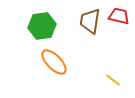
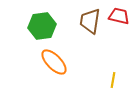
yellow line: rotated 63 degrees clockwise
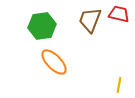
red trapezoid: moved 2 px up
brown trapezoid: moved 1 px up; rotated 12 degrees clockwise
yellow line: moved 6 px right, 5 px down
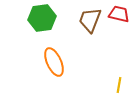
green hexagon: moved 8 px up
orange ellipse: rotated 20 degrees clockwise
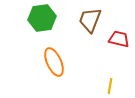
red trapezoid: moved 25 px down
yellow line: moved 9 px left, 1 px down
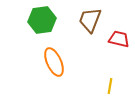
green hexagon: moved 2 px down
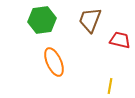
red trapezoid: moved 1 px right, 1 px down
